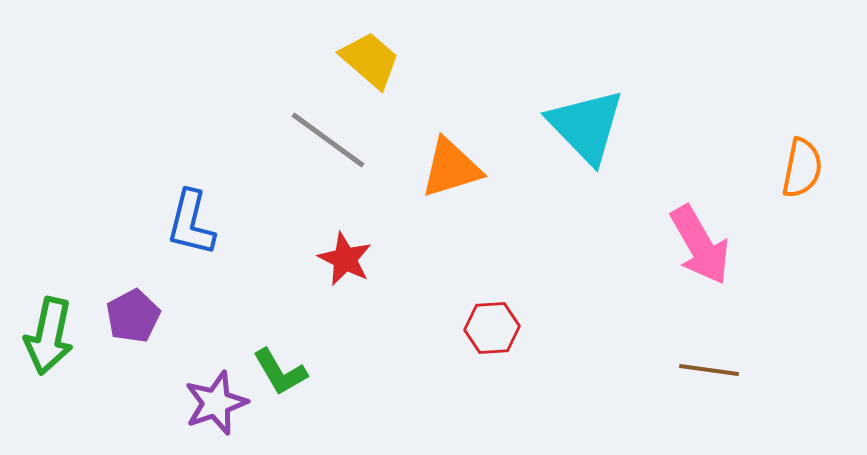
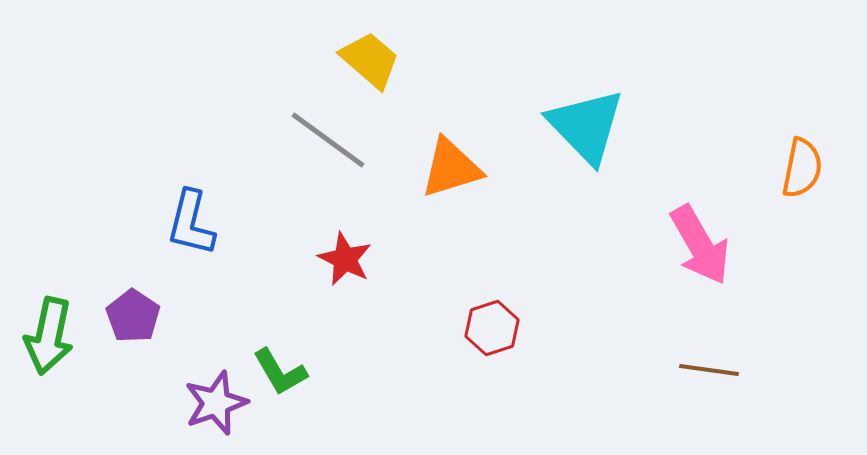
purple pentagon: rotated 10 degrees counterclockwise
red hexagon: rotated 14 degrees counterclockwise
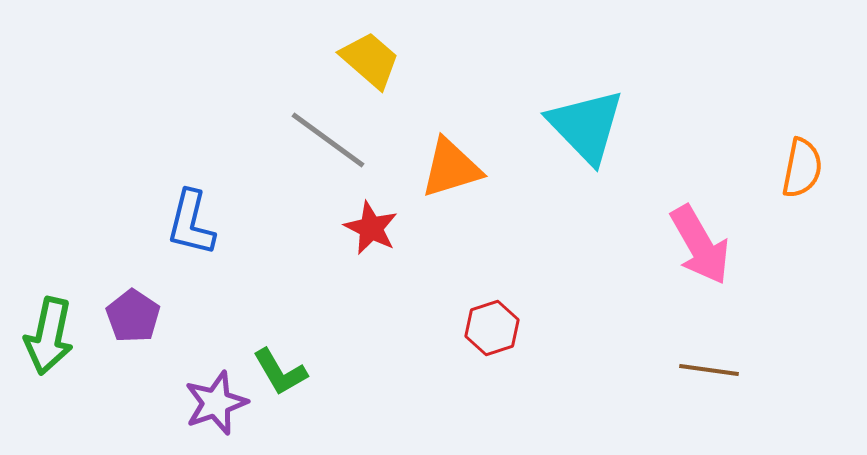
red star: moved 26 px right, 31 px up
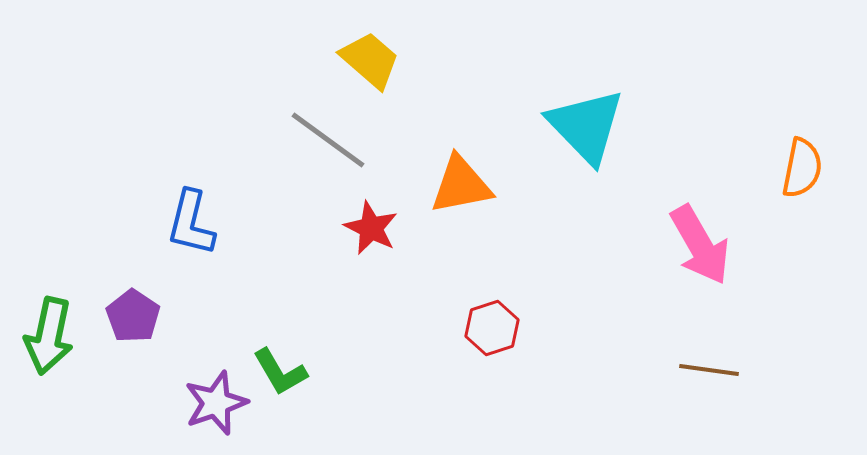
orange triangle: moved 10 px right, 17 px down; rotated 6 degrees clockwise
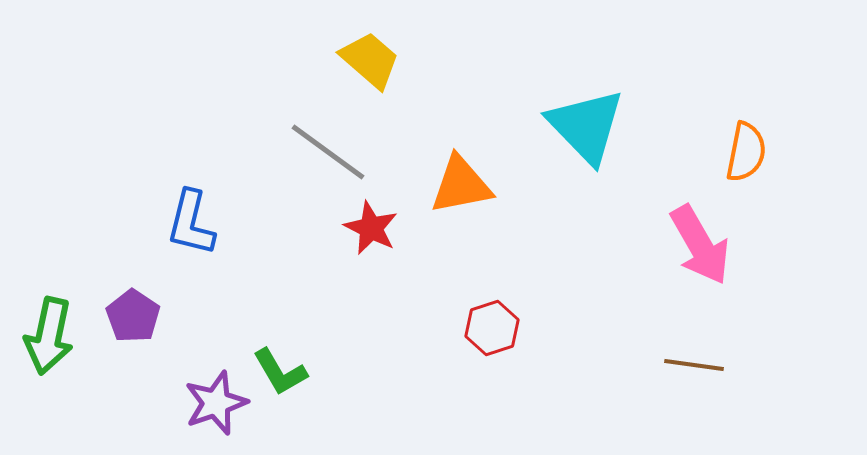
gray line: moved 12 px down
orange semicircle: moved 56 px left, 16 px up
brown line: moved 15 px left, 5 px up
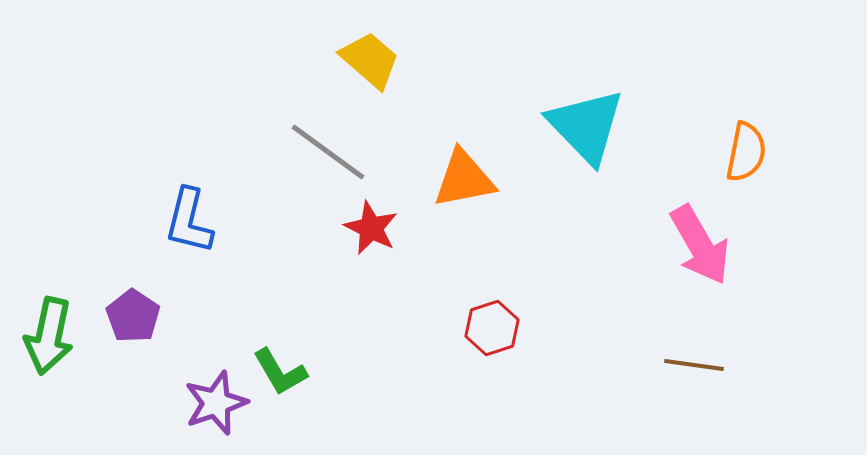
orange triangle: moved 3 px right, 6 px up
blue L-shape: moved 2 px left, 2 px up
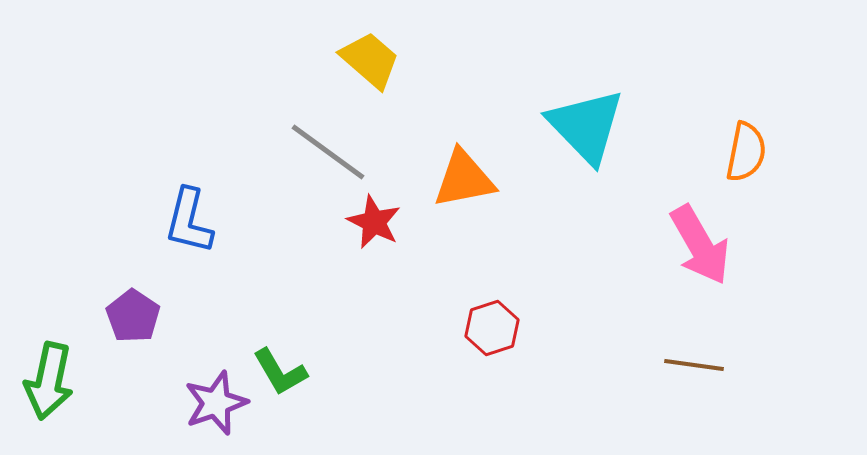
red star: moved 3 px right, 6 px up
green arrow: moved 45 px down
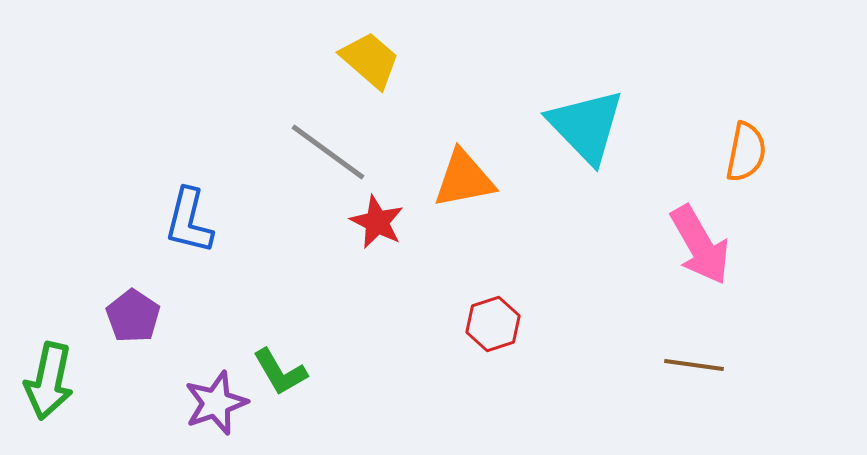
red star: moved 3 px right
red hexagon: moved 1 px right, 4 px up
